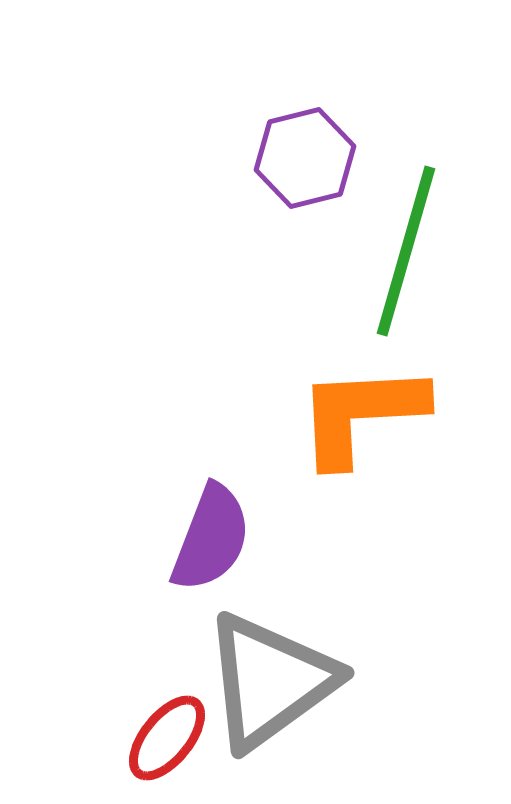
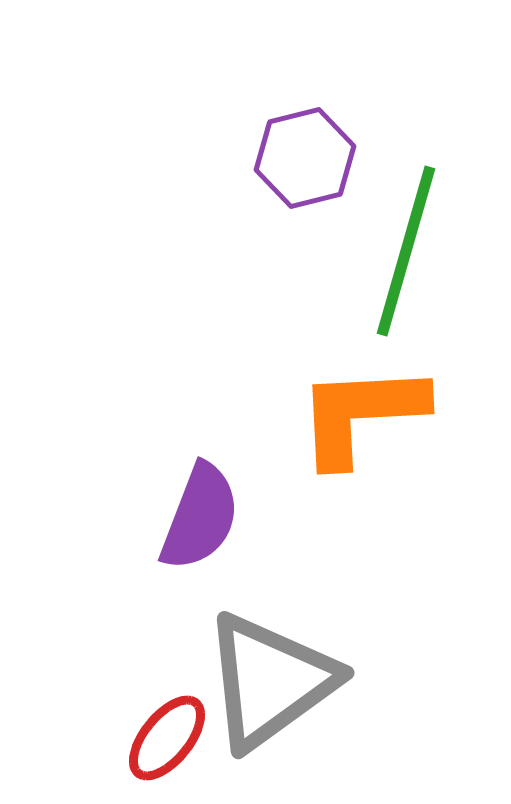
purple semicircle: moved 11 px left, 21 px up
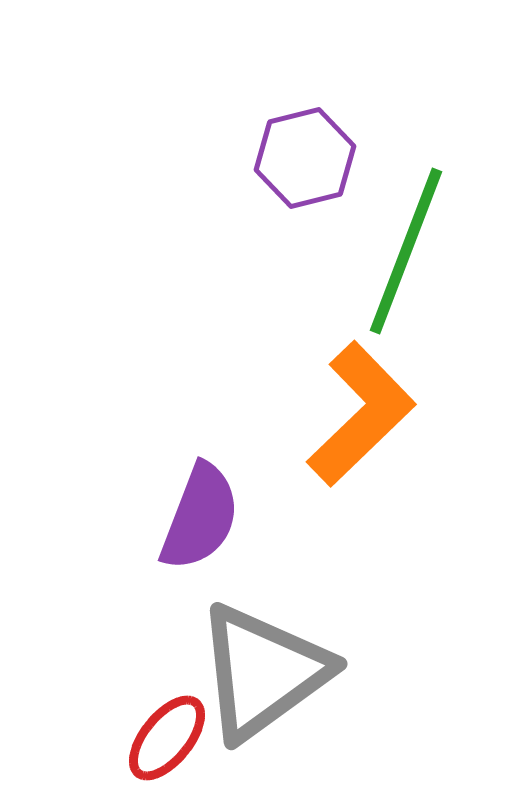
green line: rotated 5 degrees clockwise
orange L-shape: rotated 139 degrees clockwise
gray triangle: moved 7 px left, 9 px up
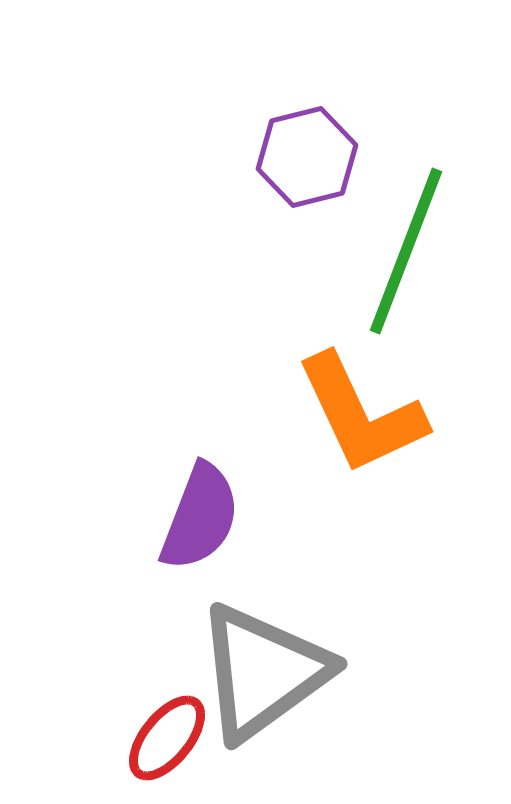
purple hexagon: moved 2 px right, 1 px up
orange L-shape: rotated 109 degrees clockwise
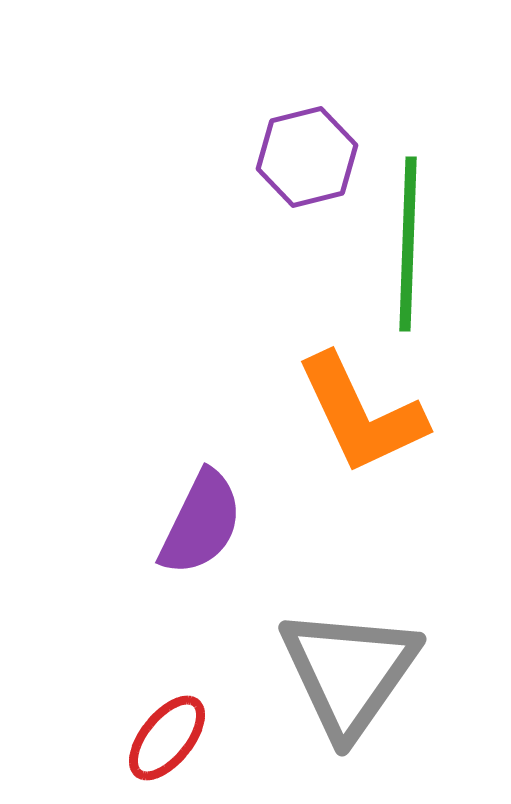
green line: moved 2 px right, 7 px up; rotated 19 degrees counterclockwise
purple semicircle: moved 1 px right, 6 px down; rotated 5 degrees clockwise
gray triangle: moved 86 px right; rotated 19 degrees counterclockwise
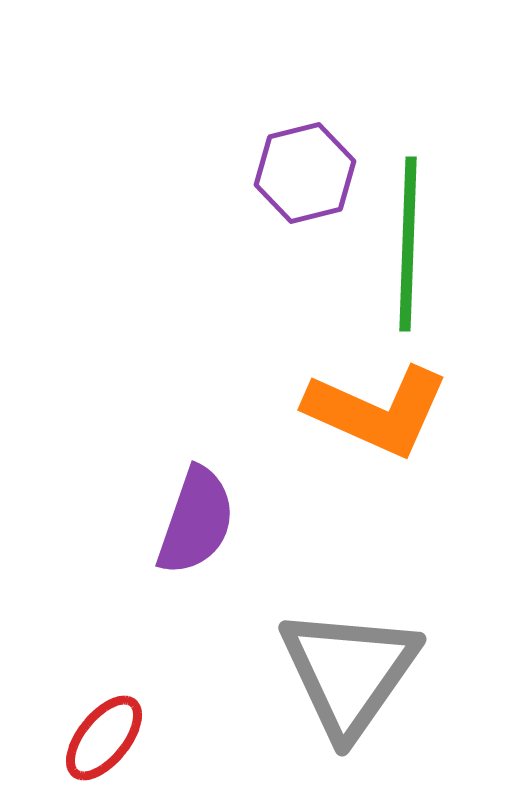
purple hexagon: moved 2 px left, 16 px down
orange L-shape: moved 16 px right, 3 px up; rotated 41 degrees counterclockwise
purple semicircle: moved 5 px left, 2 px up; rotated 7 degrees counterclockwise
red ellipse: moved 63 px left
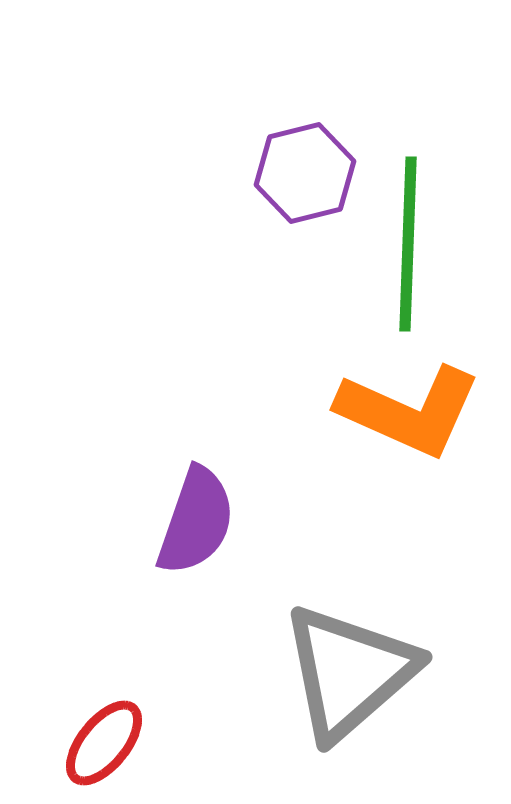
orange L-shape: moved 32 px right
gray triangle: rotated 14 degrees clockwise
red ellipse: moved 5 px down
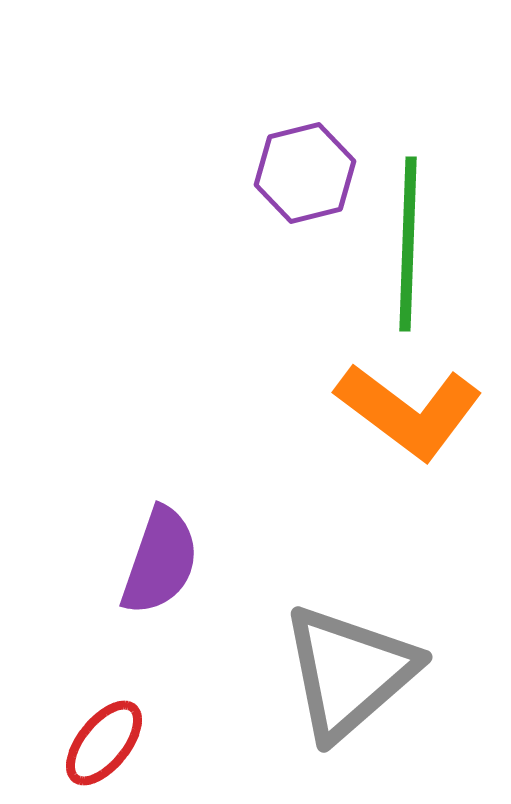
orange L-shape: rotated 13 degrees clockwise
purple semicircle: moved 36 px left, 40 px down
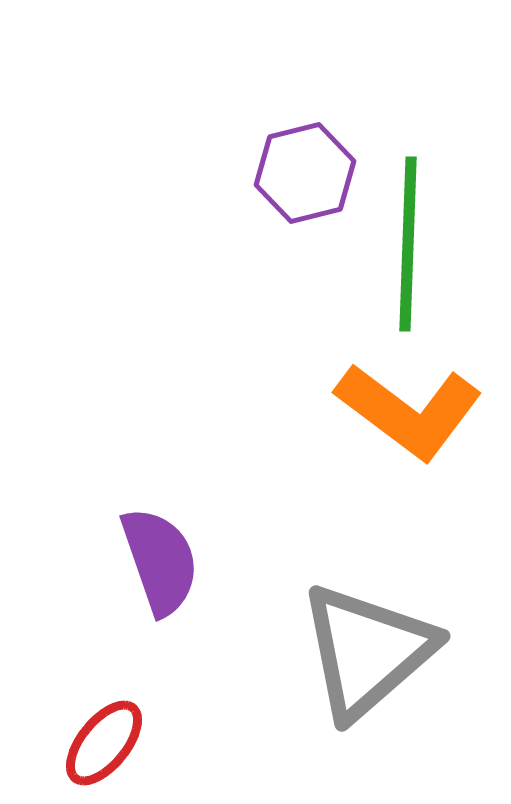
purple semicircle: rotated 38 degrees counterclockwise
gray triangle: moved 18 px right, 21 px up
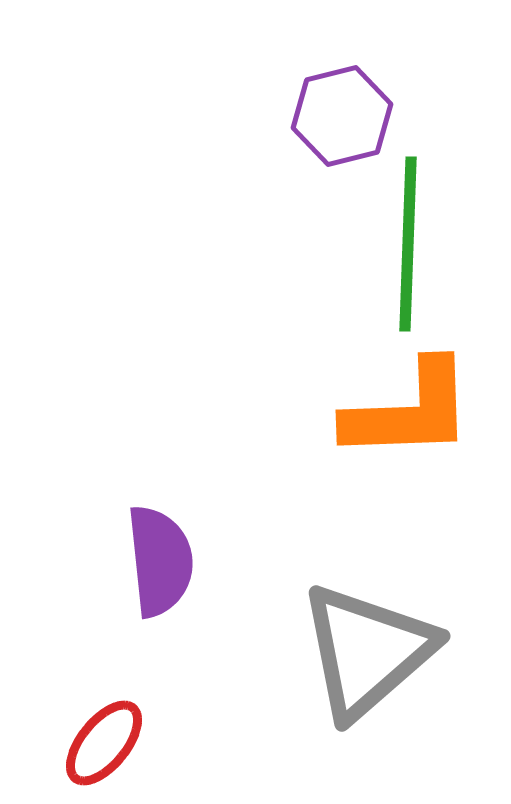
purple hexagon: moved 37 px right, 57 px up
orange L-shape: rotated 39 degrees counterclockwise
purple semicircle: rotated 13 degrees clockwise
